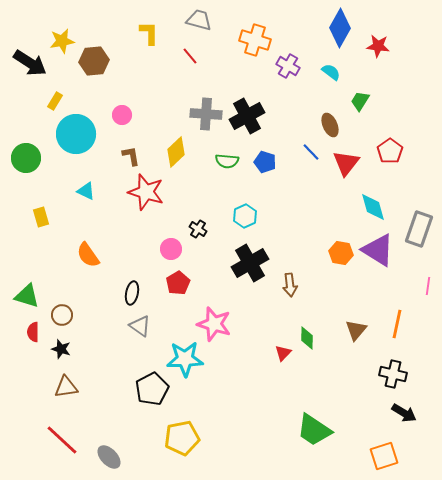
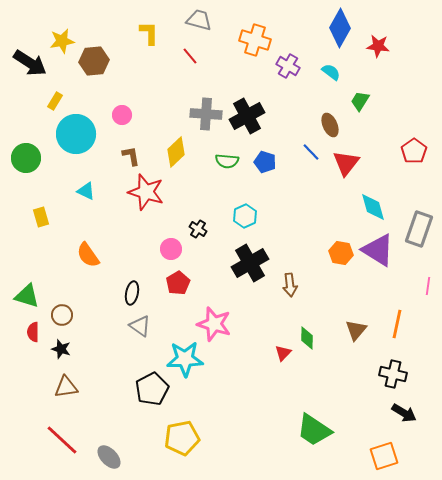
red pentagon at (390, 151): moved 24 px right
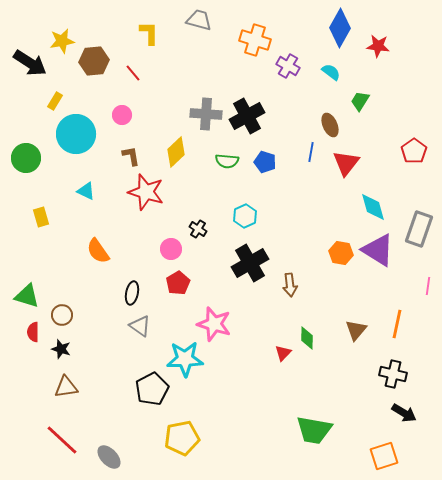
red line at (190, 56): moved 57 px left, 17 px down
blue line at (311, 152): rotated 54 degrees clockwise
orange semicircle at (88, 255): moved 10 px right, 4 px up
green trapezoid at (314, 430): rotated 24 degrees counterclockwise
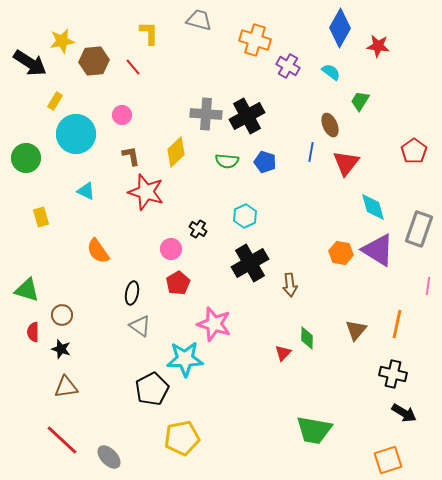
red line at (133, 73): moved 6 px up
green triangle at (27, 296): moved 6 px up
orange square at (384, 456): moved 4 px right, 4 px down
